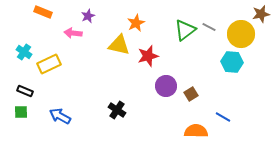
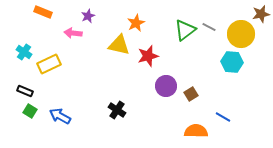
green square: moved 9 px right, 1 px up; rotated 32 degrees clockwise
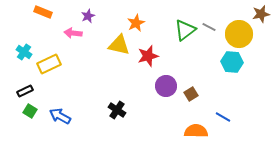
yellow circle: moved 2 px left
black rectangle: rotated 49 degrees counterclockwise
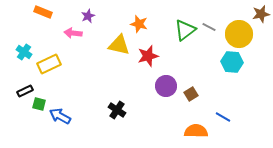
orange star: moved 3 px right, 1 px down; rotated 30 degrees counterclockwise
green square: moved 9 px right, 7 px up; rotated 16 degrees counterclockwise
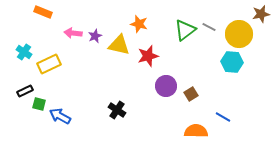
purple star: moved 7 px right, 20 px down
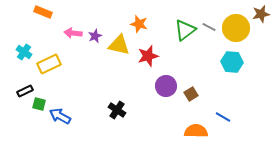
yellow circle: moved 3 px left, 6 px up
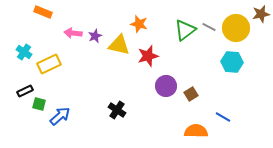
blue arrow: rotated 110 degrees clockwise
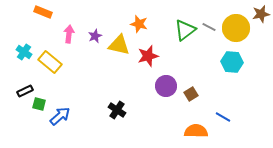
pink arrow: moved 4 px left, 1 px down; rotated 90 degrees clockwise
yellow rectangle: moved 1 px right, 2 px up; rotated 65 degrees clockwise
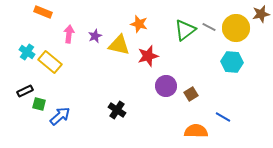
cyan cross: moved 3 px right
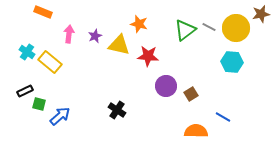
red star: rotated 20 degrees clockwise
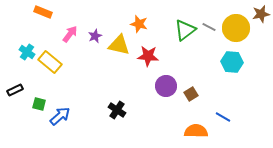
pink arrow: moved 1 px right; rotated 30 degrees clockwise
black rectangle: moved 10 px left, 1 px up
